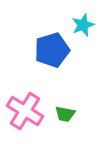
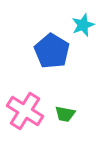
blue pentagon: moved 1 px down; rotated 24 degrees counterclockwise
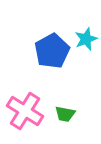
cyan star: moved 3 px right, 14 px down
blue pentagon: rotated 12 degrees clockwise
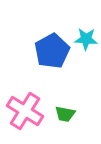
cyan star: rotated 25 degrees clockwise
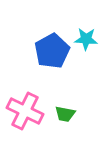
pink cross: rotated 6 degrees counterclockwise
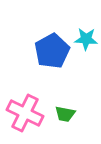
pink cross: moved 2 px down
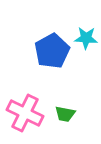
cyan star: moved 1 px up
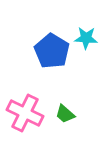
blue pentagon: rotated 12 degrees counterclockwise
green trapezoid: rotated 30 degrees clockwise
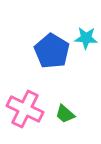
pink cross: moved 4 px up
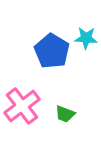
pink cross: moved 3 px left, 3 px up; rotated 27 degrees clockwise
green trapezoid: rotated 20 degrees counterclockwise
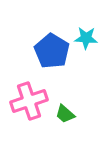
pink cross: moved 7 px right, 5 px up; rotated 18 degrees clockwise
green trapezoid: rotated 20 degrees clockwise
